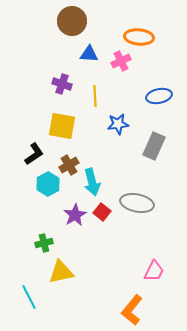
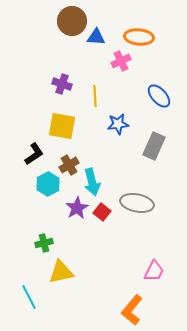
blue triangle: moved 7 px right, 17 px up
blue ellipse: rotated 60 degrees clockwise
purple star: moved 2 px right, 7 px up
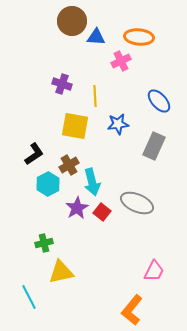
blue ellipse: moved 5 px down
yellow square: moved 13 px right
gray ellipse: rotated 12 degrees clockwise
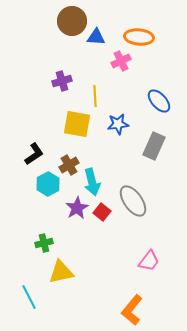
purple cross: moved 3 px up; rotated 36 degrees counterclockwise
yellow square: moved 2 px right, 2 px up
gray ellipse: moved 4 px left, 2 px up; rotated 32 degrees clockwise
pink trapezoid: moved 5 px left, 10 px up; rotated 10 degrees clockwise
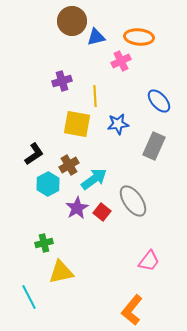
blue triangle: rotated 18 degrees counterclockwise
cyan arrow: moved 2 px right, 3 px up; rotated 112 degrees counterclockwise
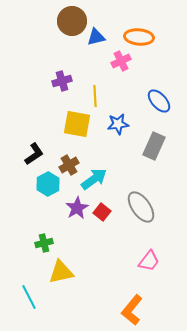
gray ellipse: moved 8 px right, 6 px down
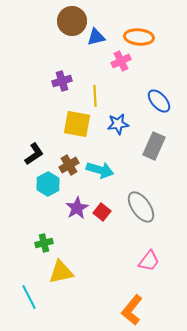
cyan arrow: moved 6 px right, 9 px up; rotated 52 degrees clockwise
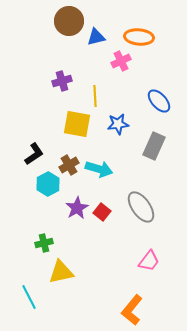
brown circle: moved 3 px left
cyan arrow: moved 1 px left, 1 px up
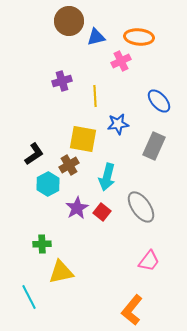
yellow square: moved 6 px right, 15 px down
cyan arrow: moved 8 px right, 8 px down; rotated 88 degrees clockwise
green cross: moved 2 px left, 1 px down; rotated 12 degrees clockwise
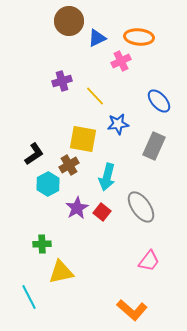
blue triangle: moved 1 px right, 1 px down; rotated 12 degrees counterclockwise
yellow line: rotated 40 degrees counterclockwise
orange L-shape: rotated 88 degrees counterclockwise
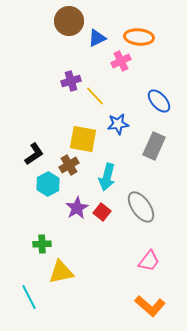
purple cross: moved 9 px right
orange L-shape: moved 18 px right, 4 px up
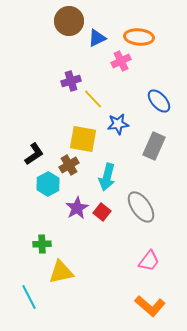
yellow line: moved 2 px left, 3 px down
